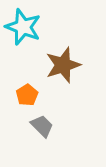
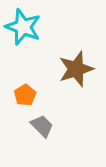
brown star: moved 13 px right, 4 px down
orange pentagon: moved 2 px left
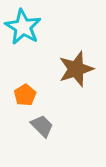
cyan star: rotated 9 degrees clockwise
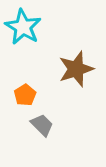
gray trapezoid: moved 1 px up
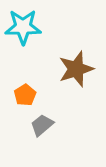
cyan star: rotated 30 degrees counterclockwise
gray trapezoid: rotated 85 degrees counterclockwise
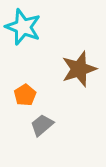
cyan star: rotated 21 degrees clockwise
brown star: moved 3 px right
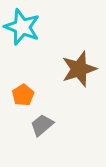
cyan star: moved 1 px left
orange pentagon: moved 2 px left
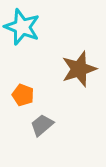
orange pentagon: rotated 20 degrees counterclockwise
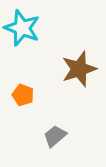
cyan star: moved 1 px down
gray trapezoid: moved 13 px right, 11 px down
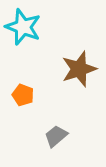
cyan star: moved 1 px right, 1 px up
gray trapezoid: moved 1 px right
